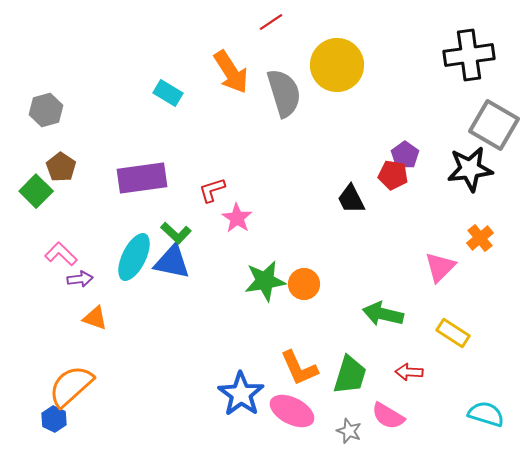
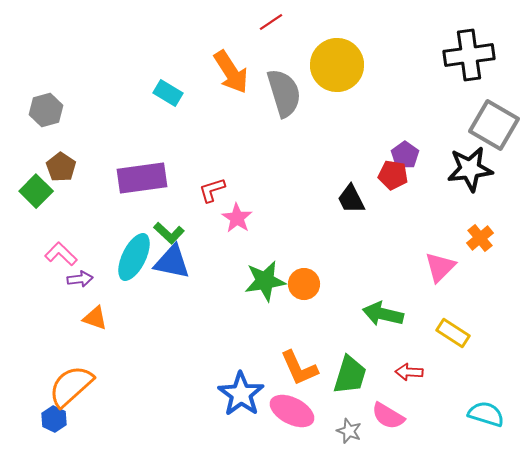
green L-shape: moved 7 px left
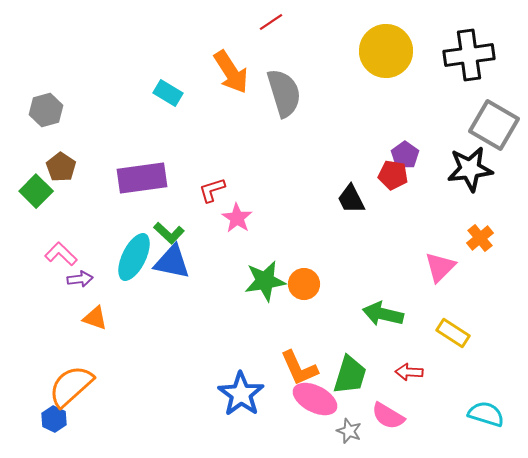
yellow circle: moved 49 px right, 14 px up
pink ellipse: moved 23 px right, 12 px up
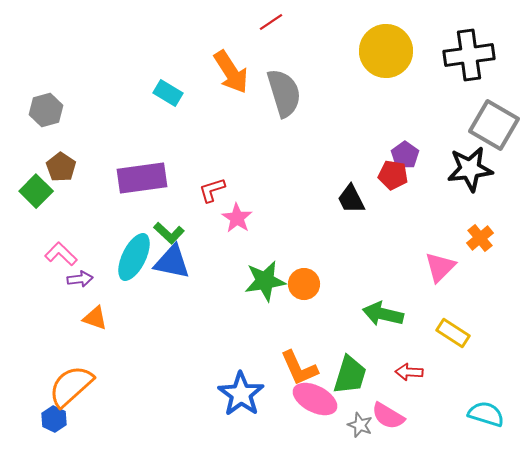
gray star: moved 11 px right, 6 px up
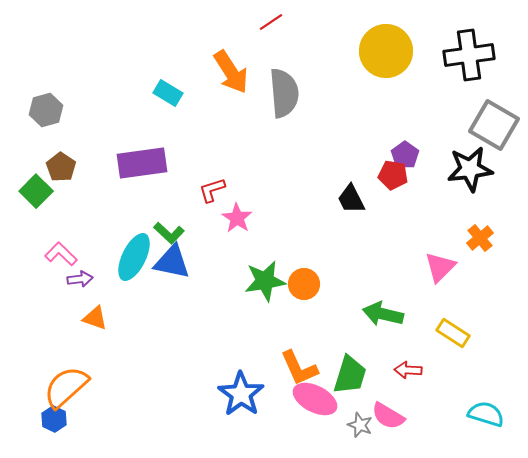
gray semicircle: rotated 12 degrees clockwise
purple rectangle: moved 15 px up
red arrow: moved 1 px left, 2 px up
orange semicircle: moved 5 px left, 1 px down
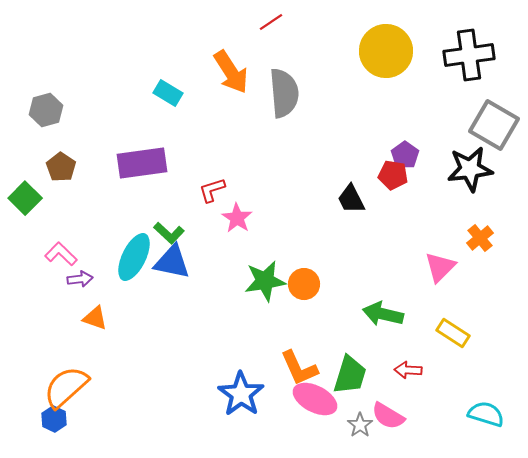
green square: moved 11 px left, 7 px down
gray star: rotated 15 degrees clockwise
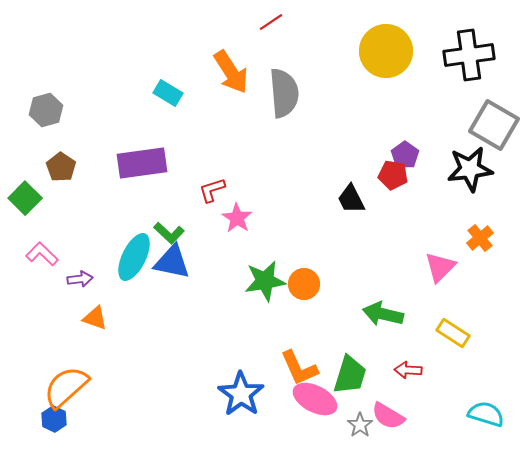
pink L-shape: moved 19 px left
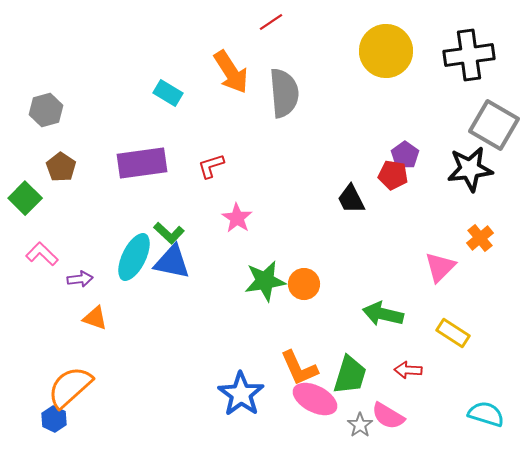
red L-shape: moved 1 px left, 24 px up
orange semicircle: moved 4 px right
